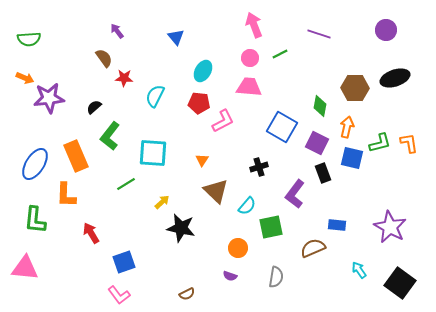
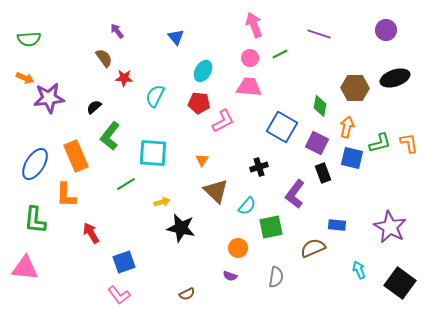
yellow arrow at (162, 202): rotated 28 degrees clockwise
cyan arrow at (359, 270): rotated 12 degrees clockwise
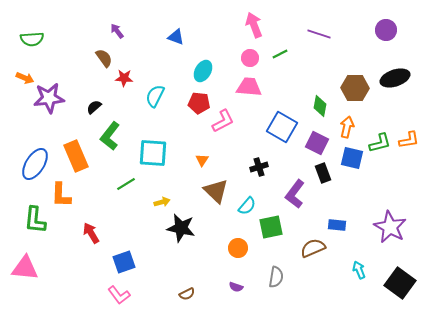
blue triangle at (176, 37): rotated 30 degrees counterclockwise
green semicircle at (29, 39): moved 3 px right
orange L-shape at (409, 143): moved 3 px up; rotated 90 degrees clockwise
orange L-shape at (66, 195): moved 5 px left
purple semicircle at (230, 276): moved 6 px right, 11 px down
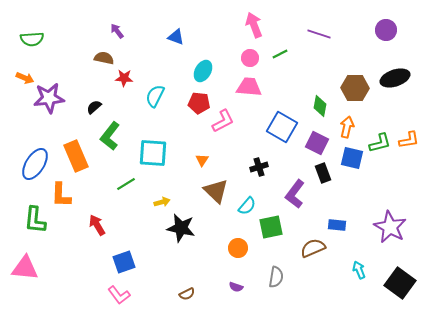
brown semicircle at (104, 58): rotated 42 degrees counterclockwise
red arrow at (91, 233): moved 6 px right, 8 px up
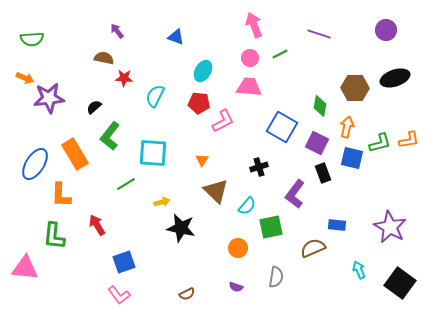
orange rectangle at (76, 156): moved 1 px left, 2 px up; rotated 8 degrees counterclockwise
green L-shape at (35, 220): moved 19 px right, 16 px down
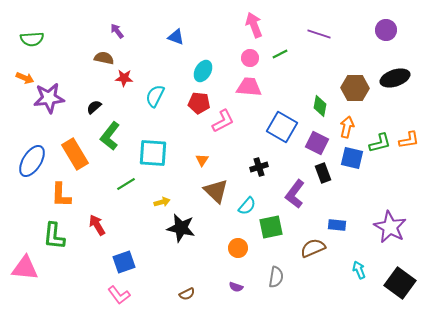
blue ellipse at (35, 164): moved 3 px left, 3 px up
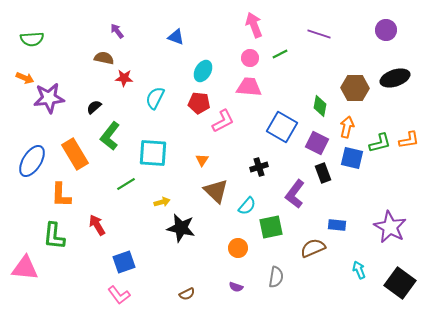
cyan semicircle at (155, 96): moved 2 px down
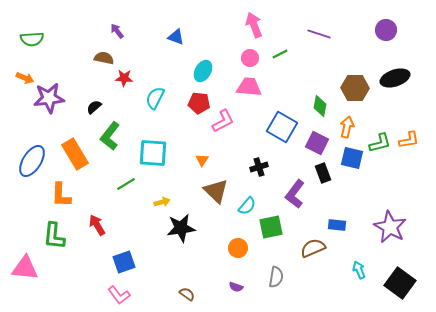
black star at (181, 228): rotated 20 degrees counterclockwise
brown semicircle at (187, 294): rotated 119 degrees counterclockwise
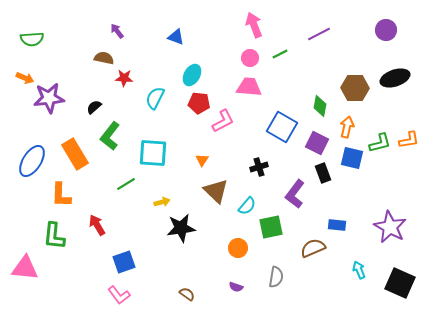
purple line at (319, 34): rotated 45 degrees counterclockwise
cyan ellipse at (203, 71): moved 11 px left, 4 px down
black square at (400, 283): rotated 12 degrees counterclockwise
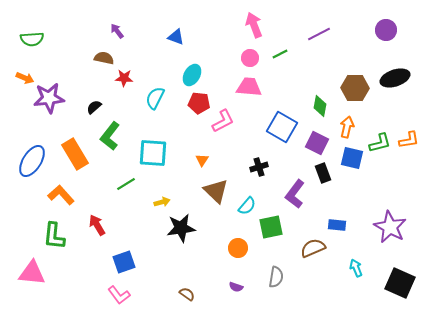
orange L-shape at (61, 195): rotated 136 degrees clockwise
pink triangle at (25, 268): moved 7 px right, 5 px down
cyan arrow at (359, 270): moved 3 px left, 2 px up
